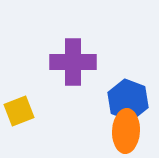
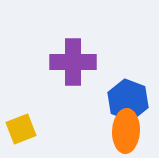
yellow square: moved 2 px right, 18 px down
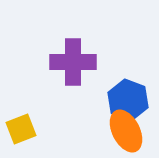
orange ellipse: rotated 30 degrees counterclockwise
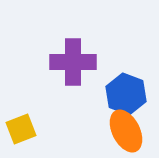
blue hexagon: moved 2 px left, 6 px up
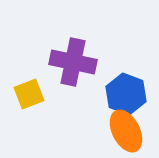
purple cross: rotated 12 degrees clockwise
yellow square: moved 8 px right, 35 px up
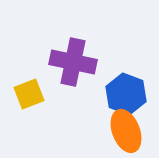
orange ellipse: rotated 6 degrees clockwise
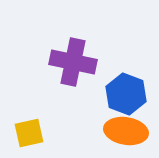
yellow square: moved 39 px down; rotated 8 degrees clockwise
orange ellipse: rotated 60 degrees counterclockwise
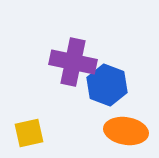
blue hexagon: moved 19 px left, 9 px up
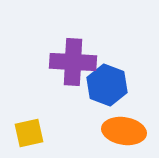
purple cross: rotated 9 degrees counterclockwise
orange ellipse: moved 2 px left
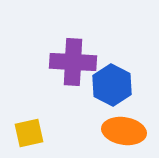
blue hexagon: moved 5 px right; rotated 6 degrees clockwise
